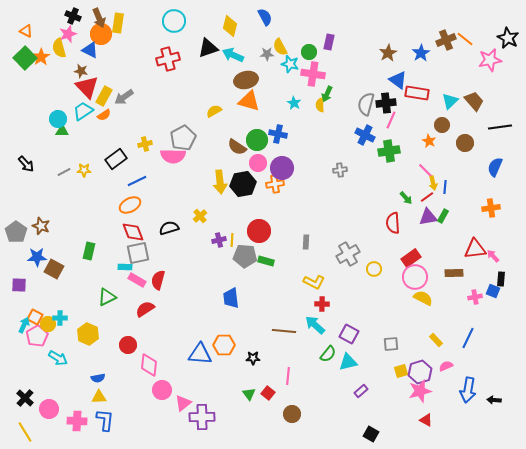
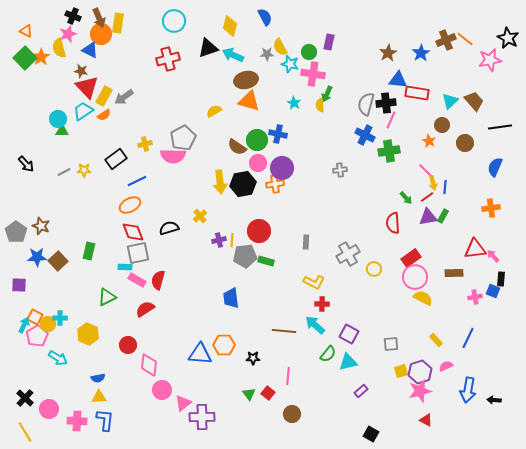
blue triangle at (398, 80): rotated 30 degrees counterclockwise
gray pentagon at (245, 256): rotated 10 degrees counterclockwise
brown square at (54, 269): moved 4 px right, 8 px up; rotated 18 degrees clockwise
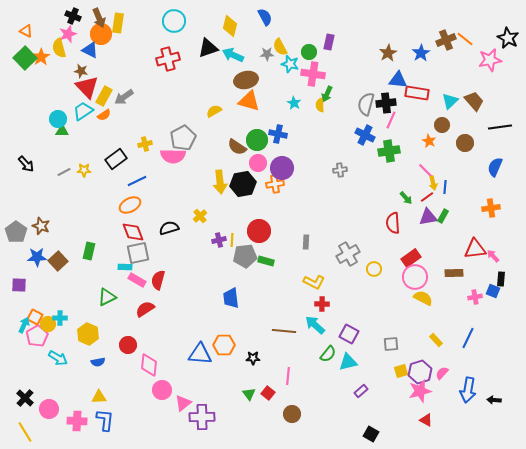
pink semicircle at (446, 366): moved 4 px left, 7 px down; rotated 24 degrees counterclockwise
blue semicircle at (98, 378): moved 16 px up
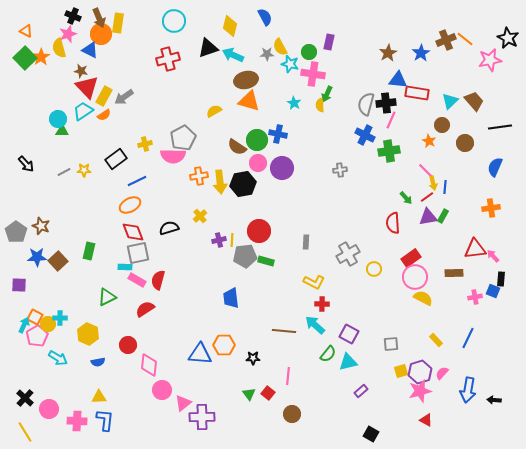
orange cross at (275, 184): moved 76 px left, 8 px up
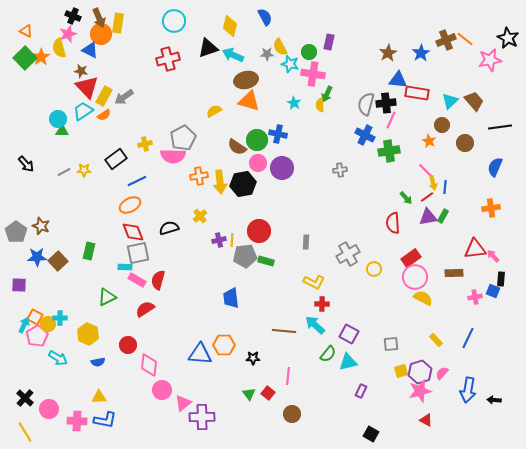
purple rectangle at (361, 391): rotated 24 degrees counterclockwise
blue L-shape at (105, 420): rotated 95 degrees clockwise
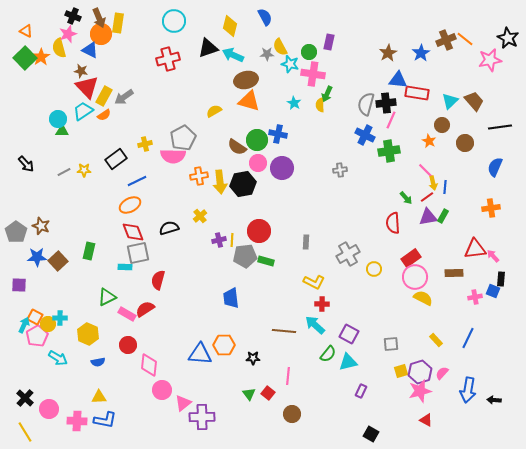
pink rectangle at (137, 280): moved 10 px left, 34 px down
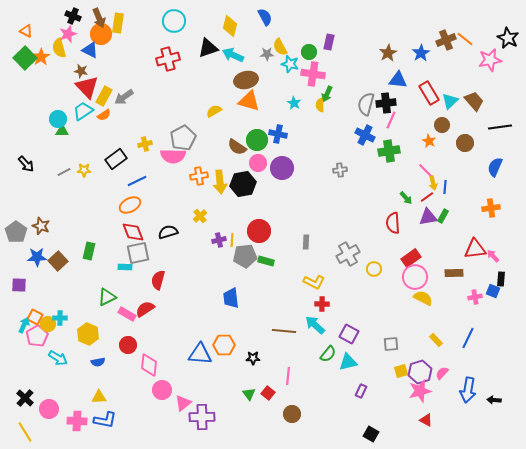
red rectangle at (417, 93): moved 12 px right; rotated 50 degrees clockwise
black semicircle at (169, 228): moved 1 px left, 4 px down
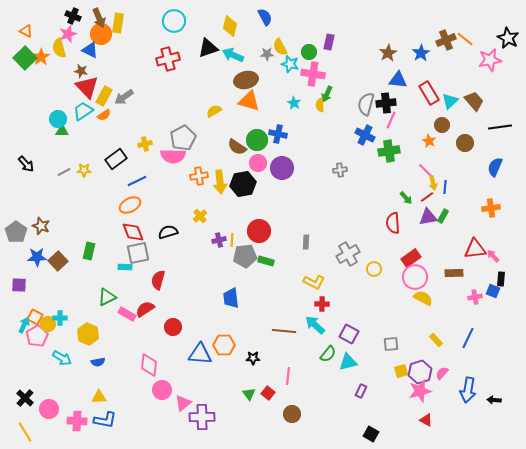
red circle at (128, 345): moved 45 px right, 18 px up
cyan arrow at (58, 358): moved 4 px right
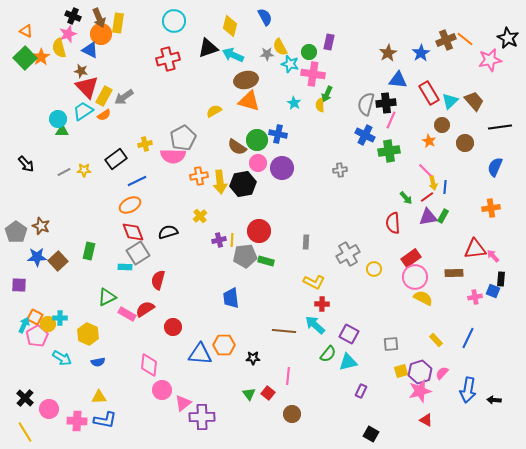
gray square at (138, 253): rotated 20 degrees counterclockwise
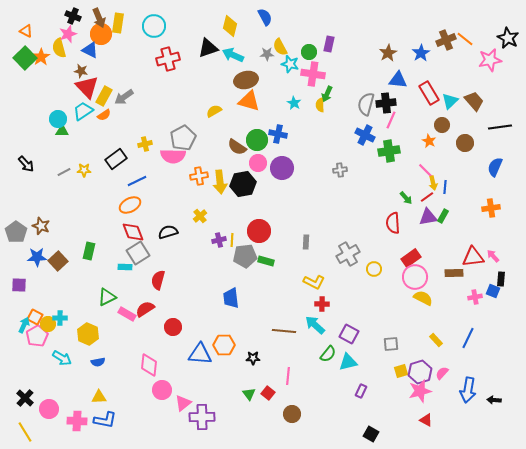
cyan circle at (174, 21): moved 20 px left, 5 px down
purple rectangle at (329, 42): moved 2 px down
red triangle at (475, 249): moved 2 px left, 8 px down
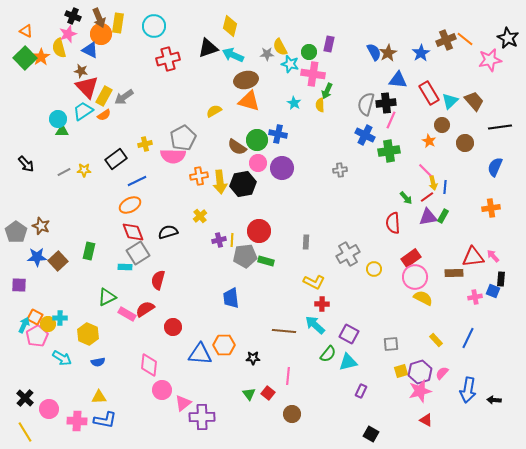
blue semicircle at (265, 17): moved 109 px right, 35 px down
green arrow at (327, 94): moved 3 px up
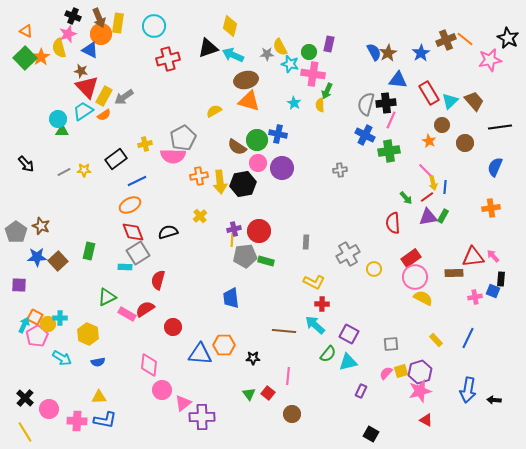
purple cross at (219, 240): moved 15 px right, 11 px up
pink semicircle at (442, 373): moved 56 px left
